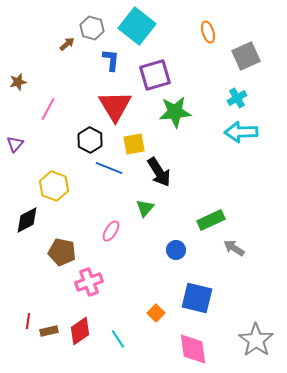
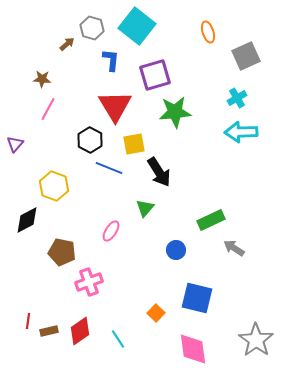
brown star: moved 24 px right, 3 px up; rotated 18 degrees clockwise
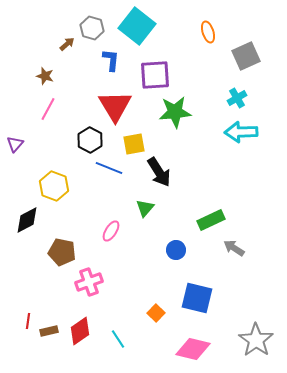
purple square: rotated 12 degrees clockwise
brown star: moved 3 px right, 3 px up; rotated 12 degrees clockwise
pink diamond: rotated 68 degrees counterclockwise
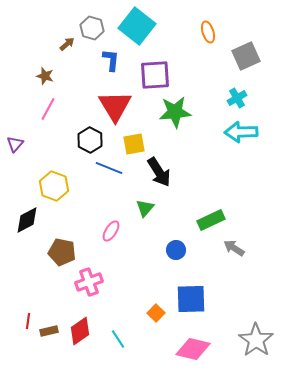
blue square: moved 6 px left, 1 px down; rotated 16 degrees counterclockwise
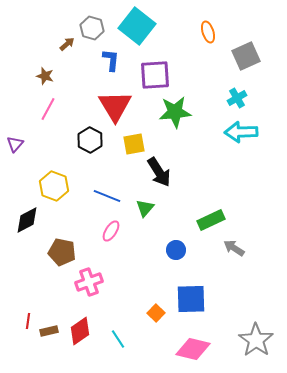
blue line: moved 2 px left, 28 px down
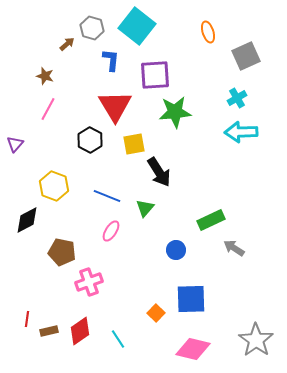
red line: moved 1 px left, 2 px up
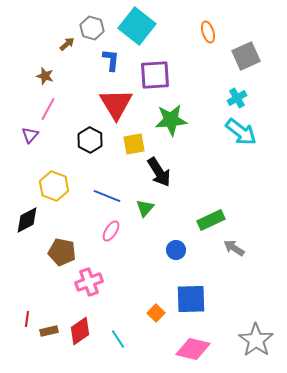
red triangle: moved 1 px right, 2 px up
green star: moved 4 px left, 8 px down
cyan arrow: rotated 140 degrees counterclockwise
purple triangle: moved 15 px right, 9 px up
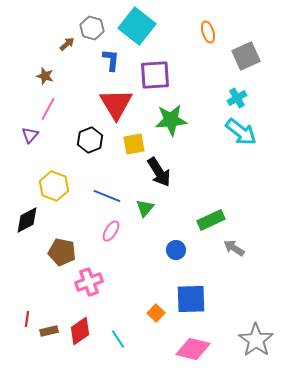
black hexagon: rotated 10 degrees clockwise
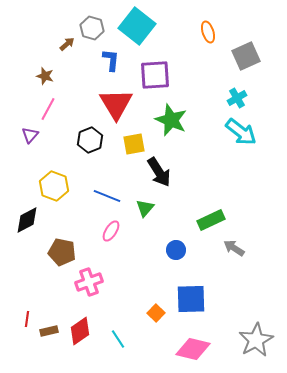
green star: rotated 28 degrees clockwise
gray star: rotated 8 degrees clockwise
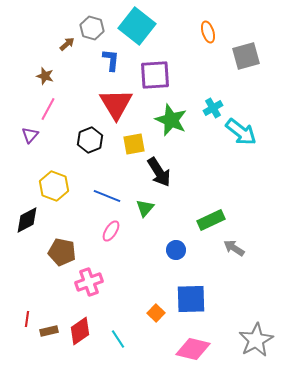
gray square: rotated 8 degrees clockwise
cyan cross: moved 24 px left, 10 px down
